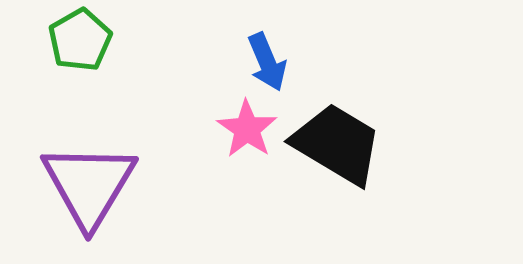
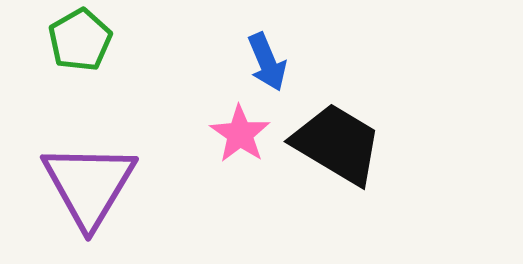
pink star: moved 7 px left, 5 px down
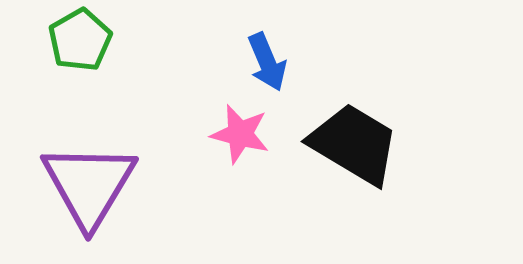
pink star: rotated 20 degrees counterclockwise
black trapezoid: moved 17 px right
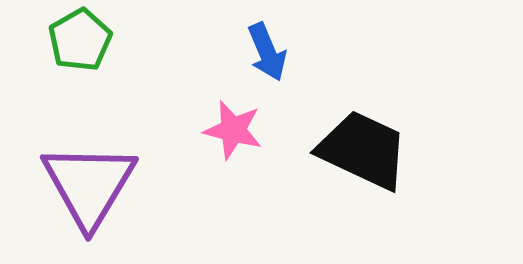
blue arrow: moved 10 px up
pink star: moved 7 px left, 4 px up
black trapezoid: moved 9 px right, 6 px down; rotated 6 degrees counterclockwise
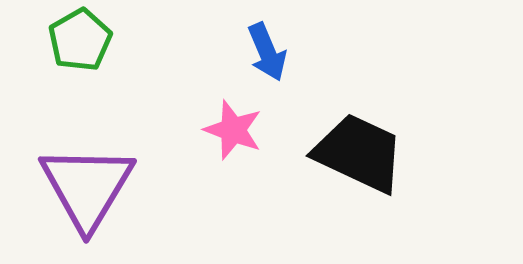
pink star: rotated 6 degrees clockwise
black trapezoid: moved 4 px left, 3 px down
purple triangle: moved 2 px left, 2 px down
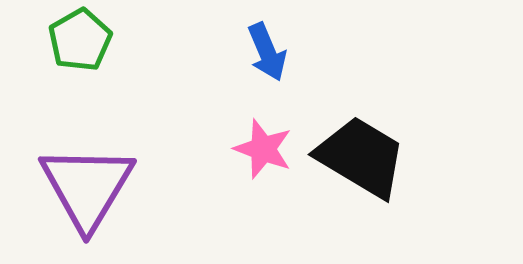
pink star: moved 30 px right, 19 px down
black trapezoid: moved 2 px right, 4 px down; rotated 6 degrees clockwise
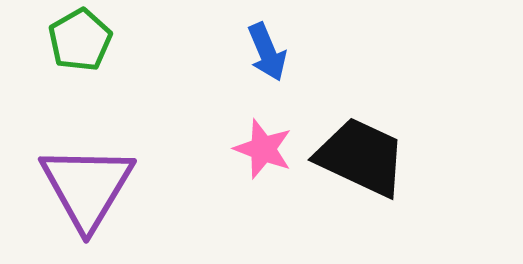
black trapezoid: rotated 6 degrees counterclockwise
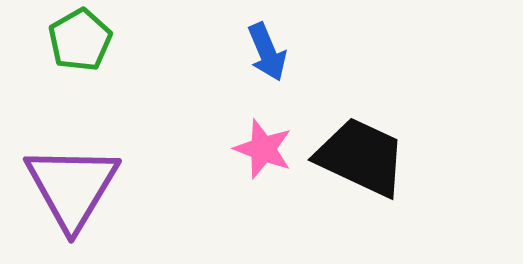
purple triangle: moved 15 px left
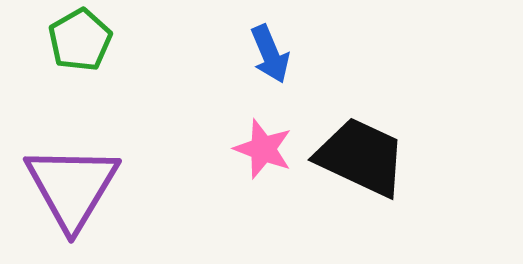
blue arrow: moved 3 px right, 2 px down
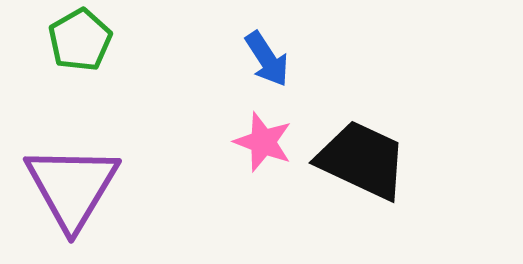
blue arrow: moved 3 px left, 5 px down; rotated 10 degrees counterclockwise
pink star: moved 7 px up
black trapezoid: moved 1 px right, 3 px down
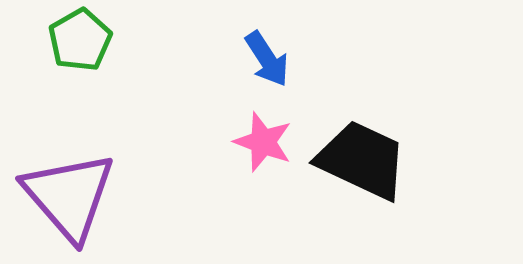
purple triangle: moved 3 px left, 9 px down; rotated 12 degrees counterclockwise
